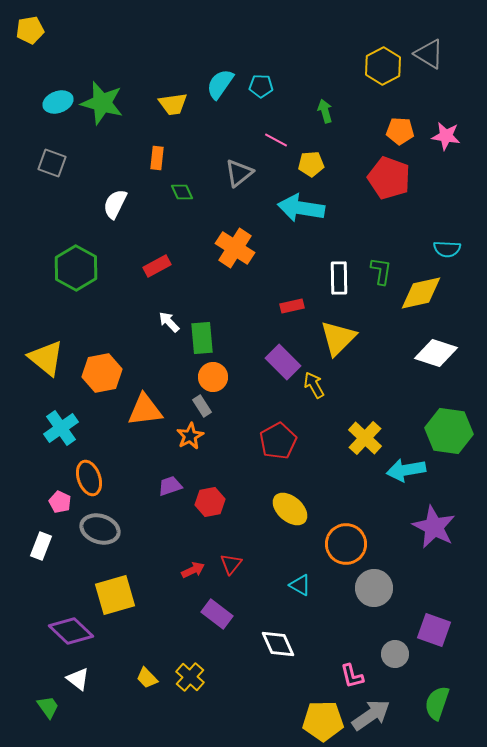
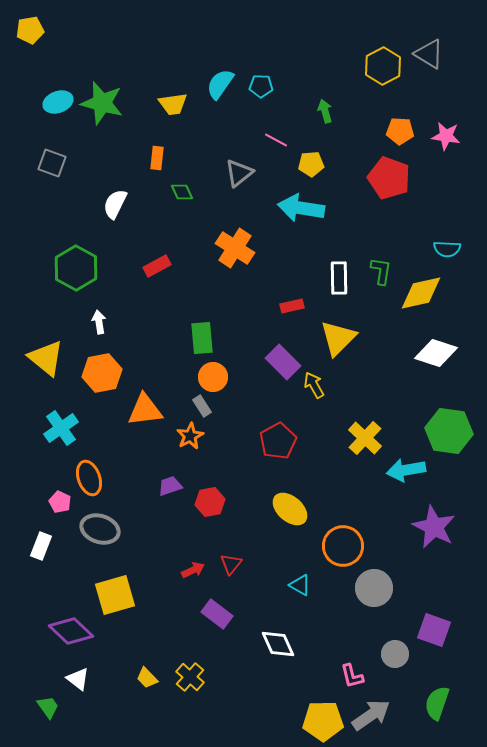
white arrow at (169, 322): moved 70 px left; rotated 35 degrees clockwise
orange circle at (346, 544): moved 3 px left, 2 px down
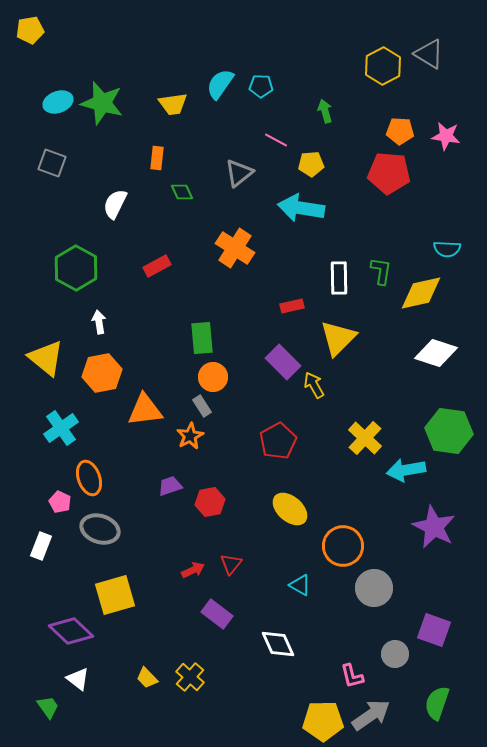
red pentagon at (389, 178): moved 5 px up; rotated 15 degrees counterclockwise
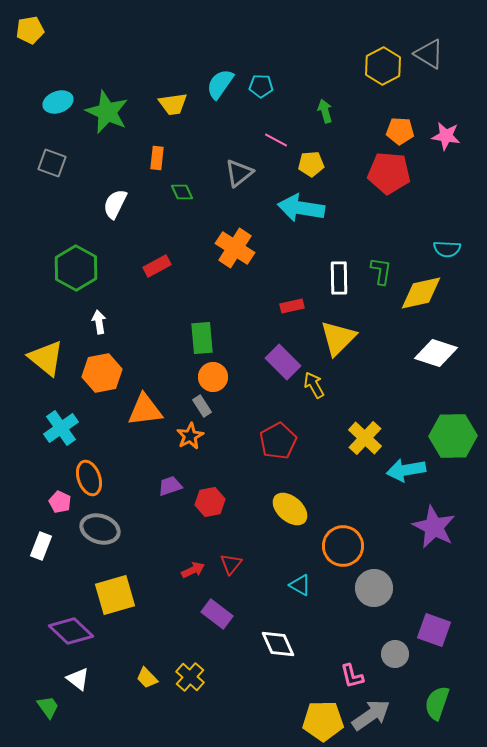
green star at (102, 103): moved 5 px right, 9 px down; rotated 9 degrees clockwise
green hexagon at (449, 431): moved 4 px right, 5 px down; rotated 9 degrees counterclockwise
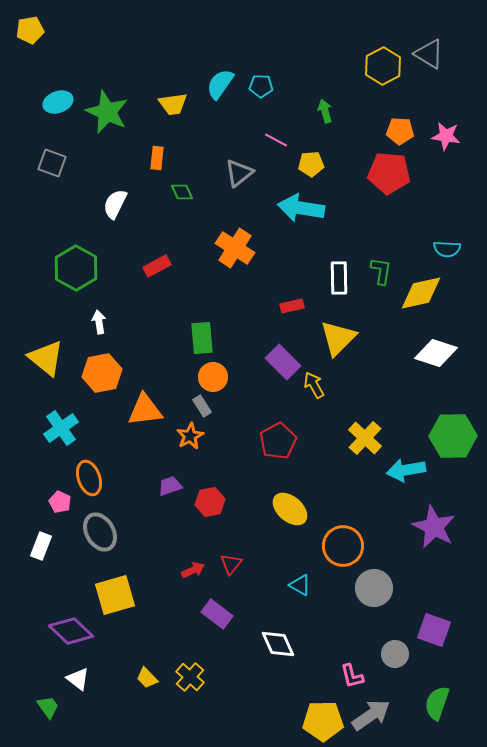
gray ellipse at (100, 529): moved 3 px down; rotated 42 degrees clockwise
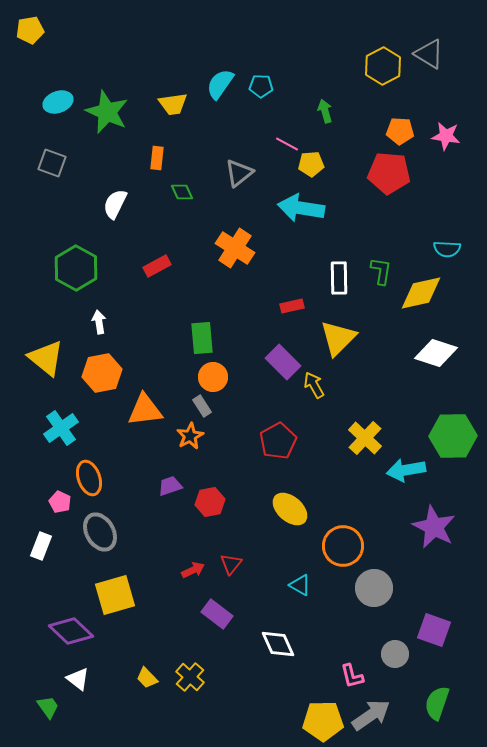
pink line at (276, 140): moved 11 px right, 4 px down
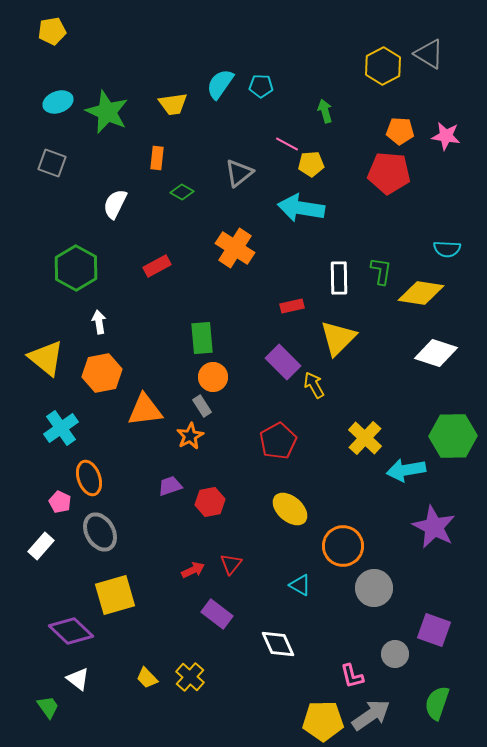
yellow pentagon at (30, 30): moved 22 px right, 1 px down
green diamond at (182, 192): rotated 35 degrees counterclockwise
yellow diamond at (421, 293): rotated 21 degrees clockwise
white rectangle at (41, 546): rotated 20 degrees clockwise
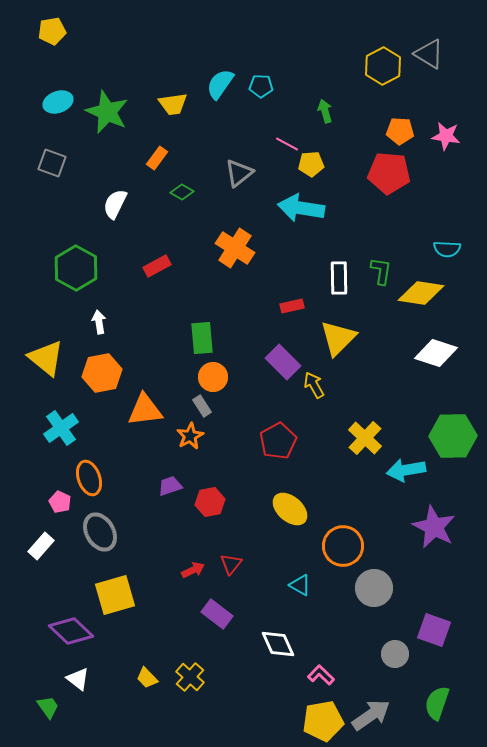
orange rectangle at (157, 158): rotated 30 degrees clockwise
pink L-shape at (352, 676): moved 31 px left, 1 px up; rotated 148 degrees clockwise
yellow pentagon at (323, 721): rotated 9 degrees counterclockwise
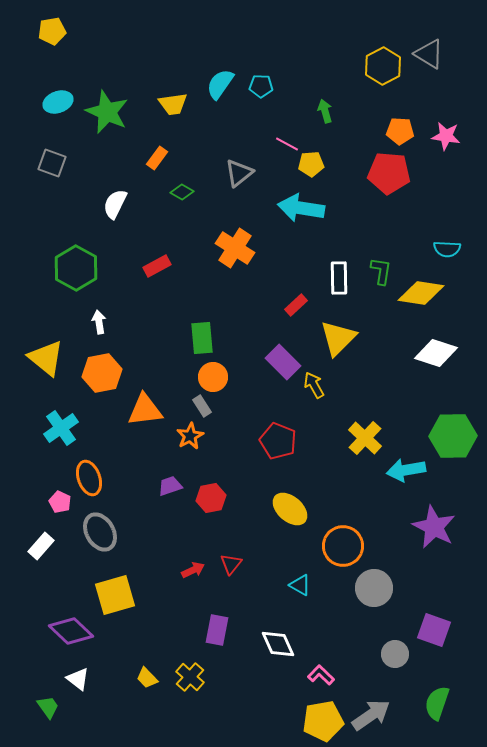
red rectangle at (292, 306): moved 4 px right, 1 px up; rotated 30 degrees counterclockwise
red pentagon at (278, 441): rotated 21 degrees counterclockwise
red hexagon at (210, 502): moved 1 px right, 4 px up
purple rectangle at (217, 614): moved 16 px down; rotated 64 degrees clockwise
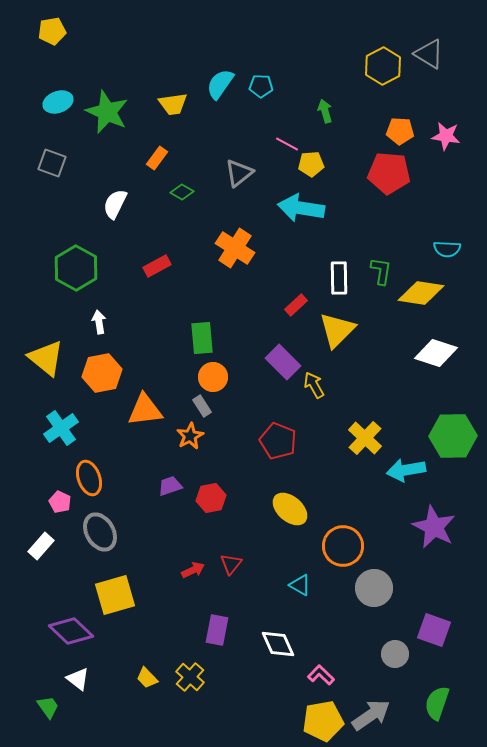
yellow triangle at (338, 338): moved 1 px left, 8 px up
